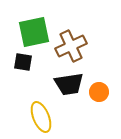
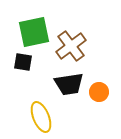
brown cross: rotated 12 degrees counterclockwise
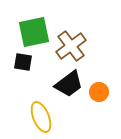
black trapezoid: rotated 28 degrees counterclockwise
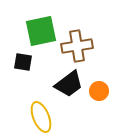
green square: moved 7 px right, 1 px up
brown cross: moved 6 px right; rotated 28 degrees clockwise
orange circle: moved 1 px up
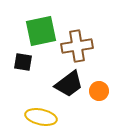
yellow ellipse: rotated 56 degrees counterclockwise
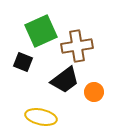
green square: rotated 12 degrees counterclockwise
black square: rotated 12 degrees clockwise
black trapezoid: moved 4 px left, 4 px up
orange circle: moved 5 px left, 1 px down
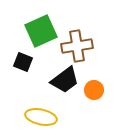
orange circle: moved 2 px up
